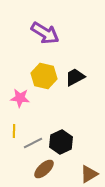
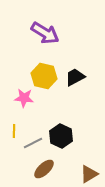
pink star: moved 4 px right
black hexagon: moved 6 px up; rotated 10 degrees counterclockwise
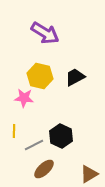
yellow hexagon: moved 4 px left
gray line: moved 1 px right, 2 px down
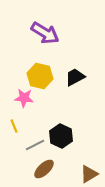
yellow line: moved 5 px up; rotated 24 degrees counterclockwise
gray line: moved 1 px right
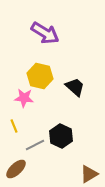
black trapezoid: moved 10 px down; rotated 70 degrees clockwise
brown ellipse: moved 28 px left
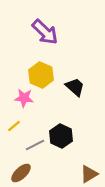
purple arrow: moved 1 px up; rotated 12 degrees clockwise
yellow hexagon: moved 1 px right, 1 px up; rotated 10 degrees clockwise
yellow line: rotated 72 degrees clockwise
brown ellipse: moved 5 px right, 4 px down
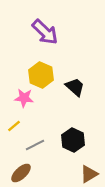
black hexagon: moved 12 px right, 4 px down
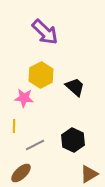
yellow hexagon: rotated 10 degrees clockwise
yellow line: rotated 48 degrees counterclockwise
